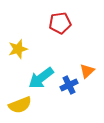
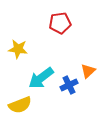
yellow star: rotated 24 degrees clockwise
orange triangle: moved 1 px right
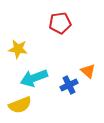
orange triangle: rotated 35 degrees counterclockwise
cyan arrow: moved 7 px left; rotated 16 degrees clockwise
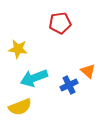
yellow semicircle: moved 2 px down
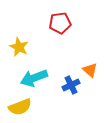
yellow star: moved 1 px right, 2 px up; rotated 18 degrees clockwise
orange triangle: moved 2 px right, 1 px up
blue cross: moved 2 px right
